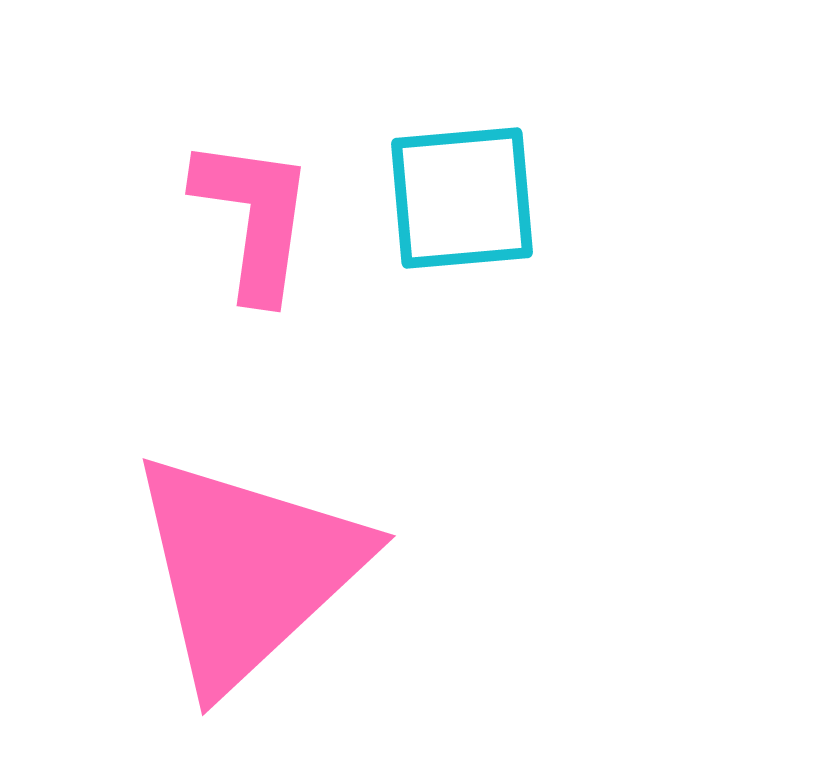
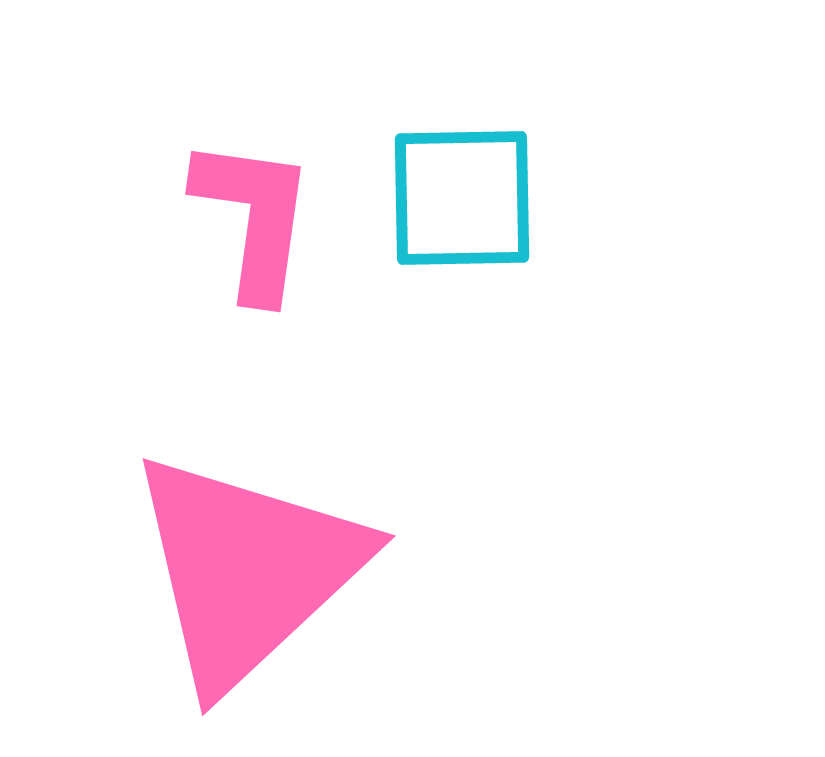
cyan square: rotated 4 degrees clockwise
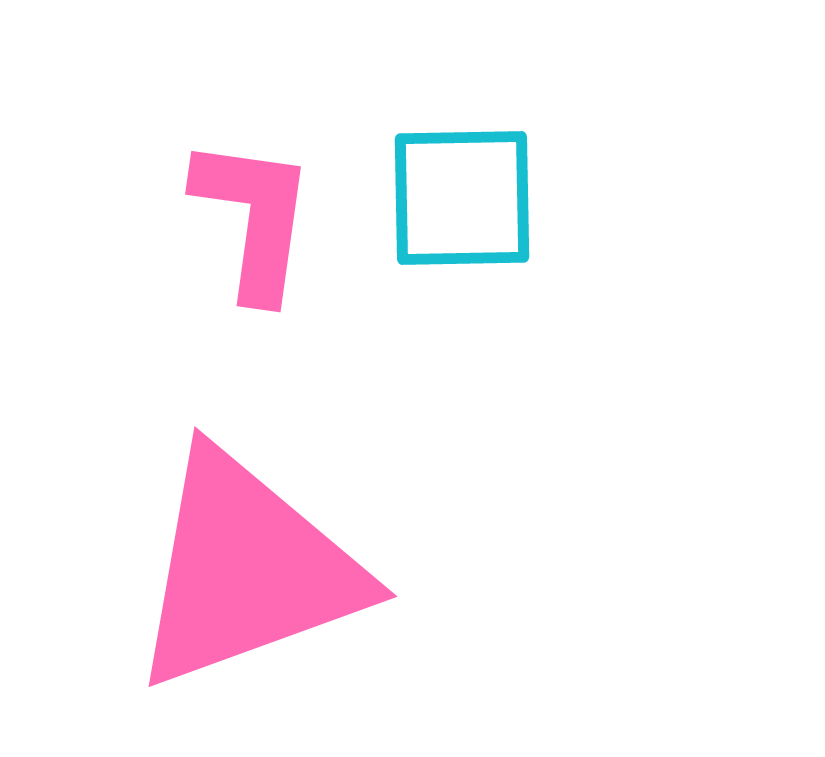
pink triangle: rotated 23 degrees clockwise
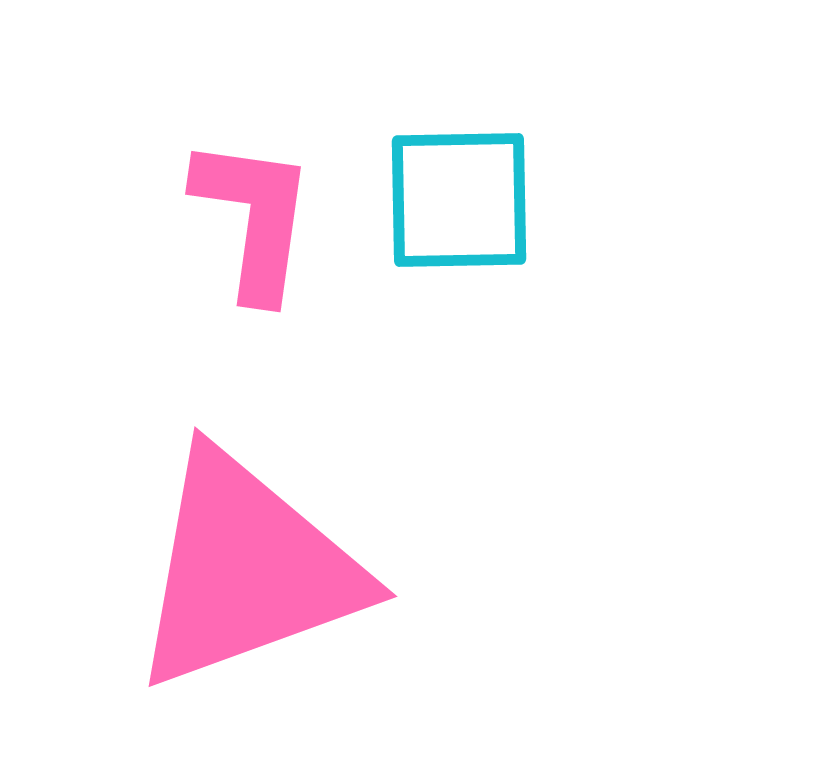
cyan square: moved 3 px left, 2 px down
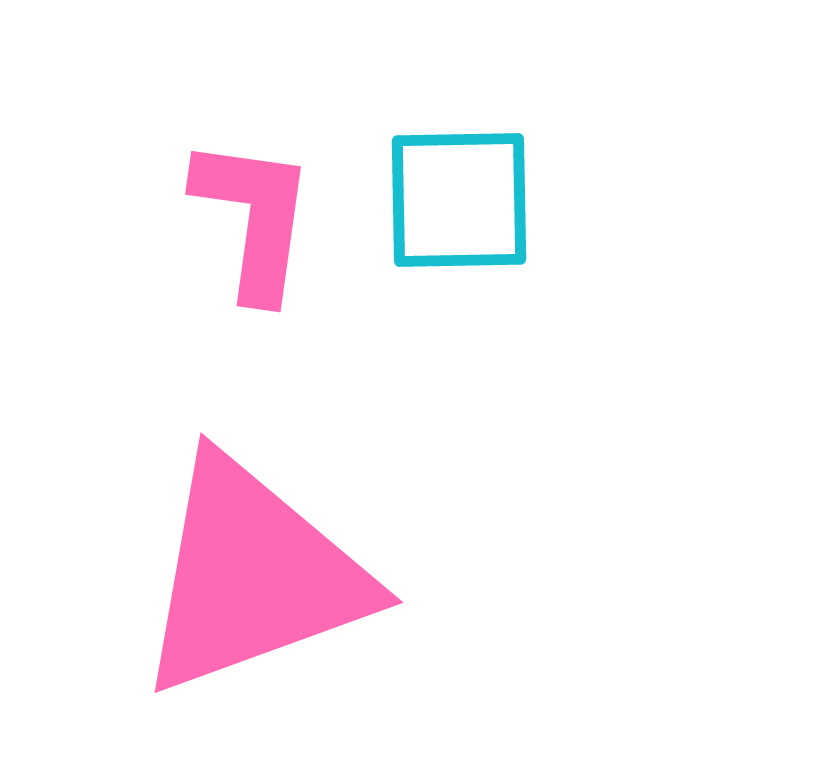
pink triangle: moved 6 px right, 6 px down
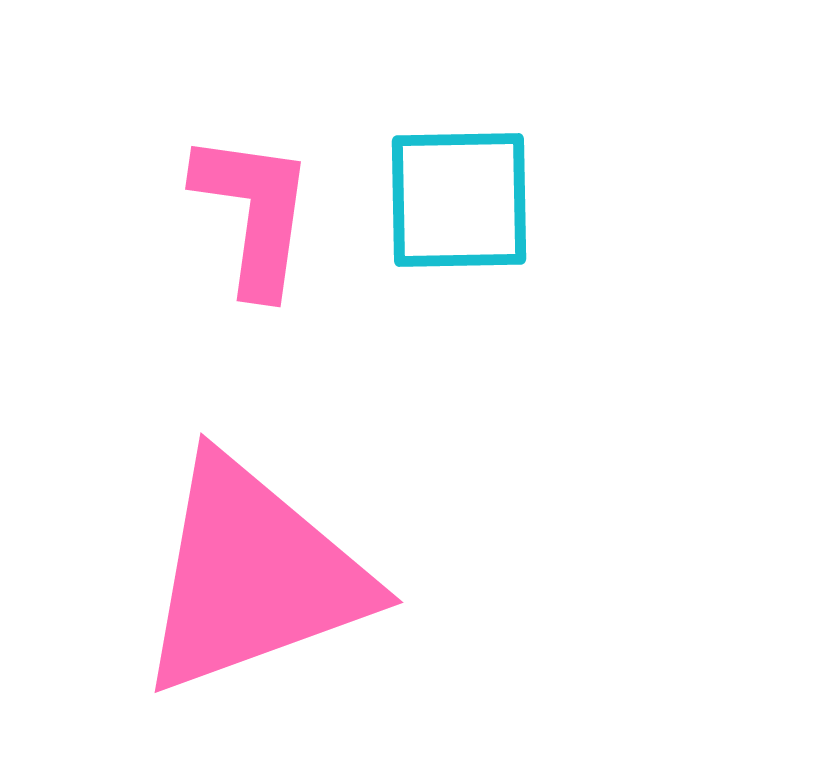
pink L-shape: moved 5 px up
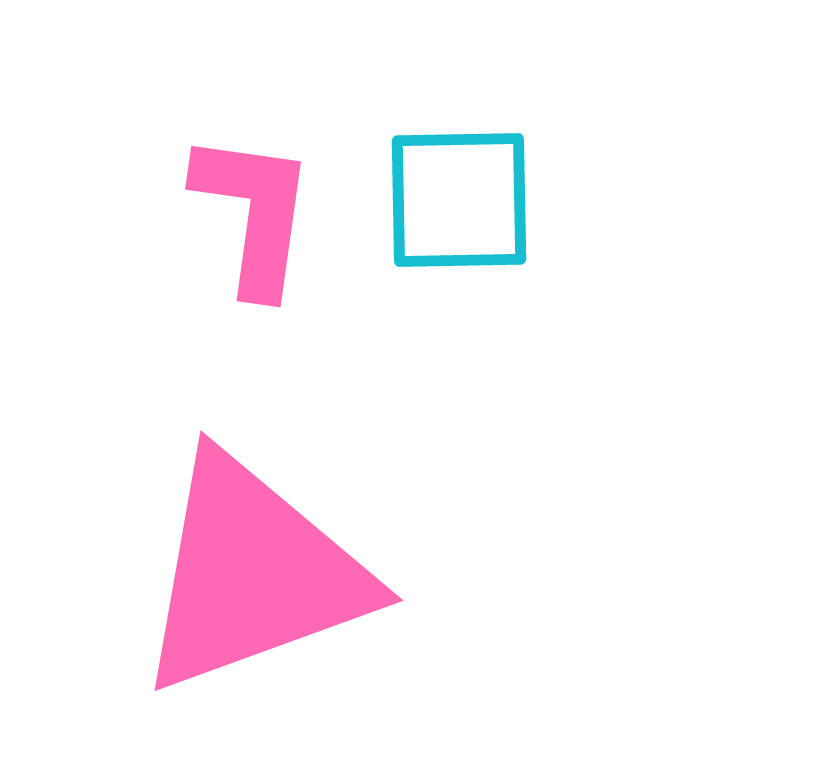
pink triangle: moved 2 px up
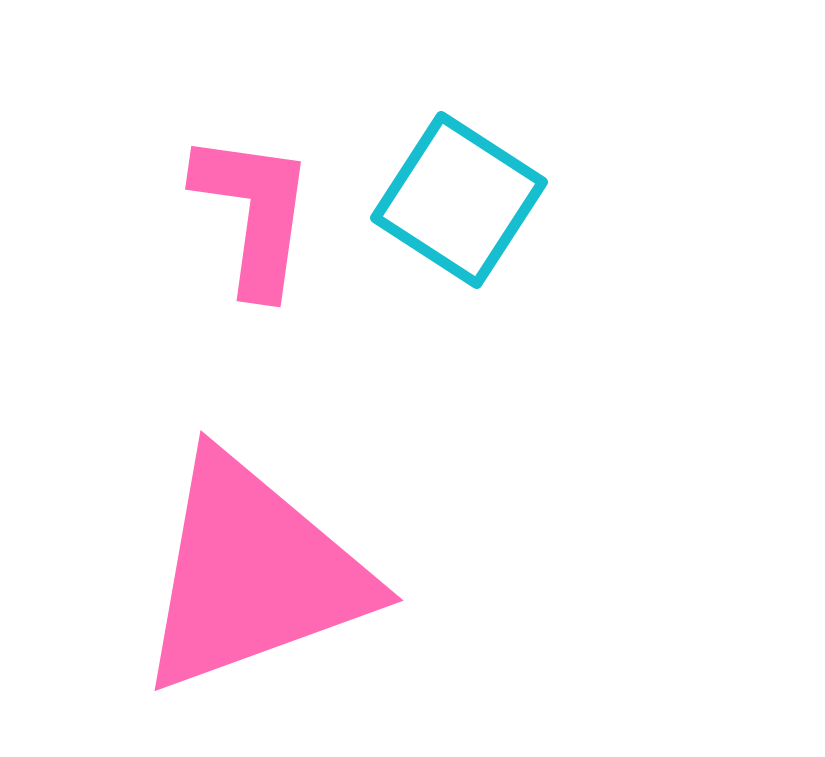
cyan square: rotated 34 degrees clockwise
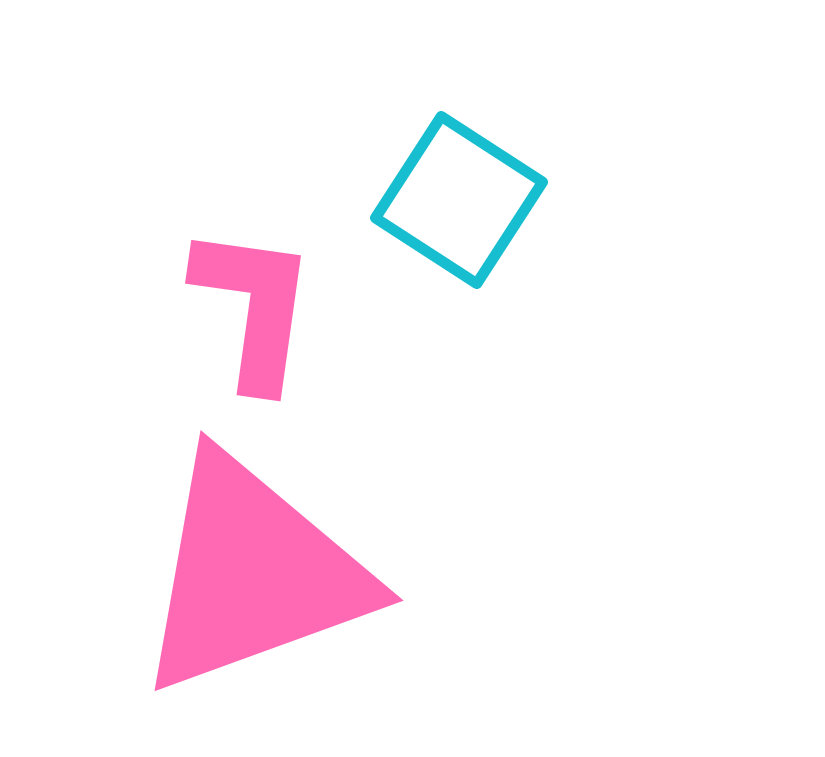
pink L-shape: moved 94 px down
